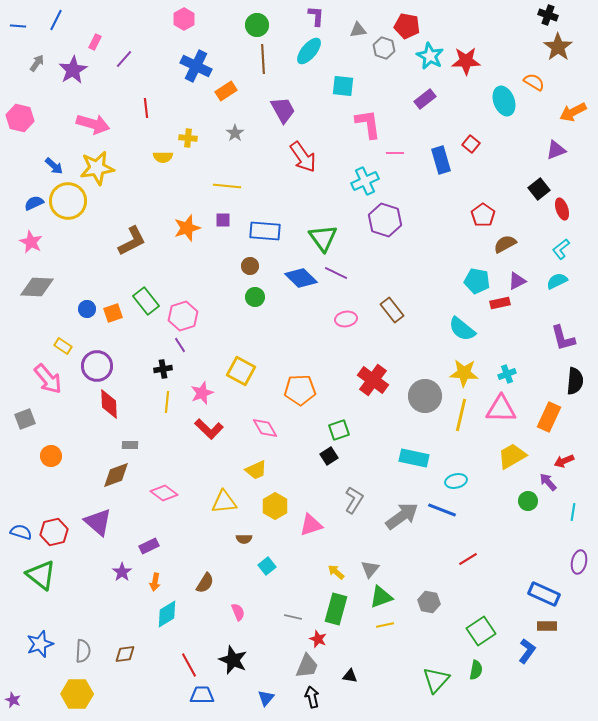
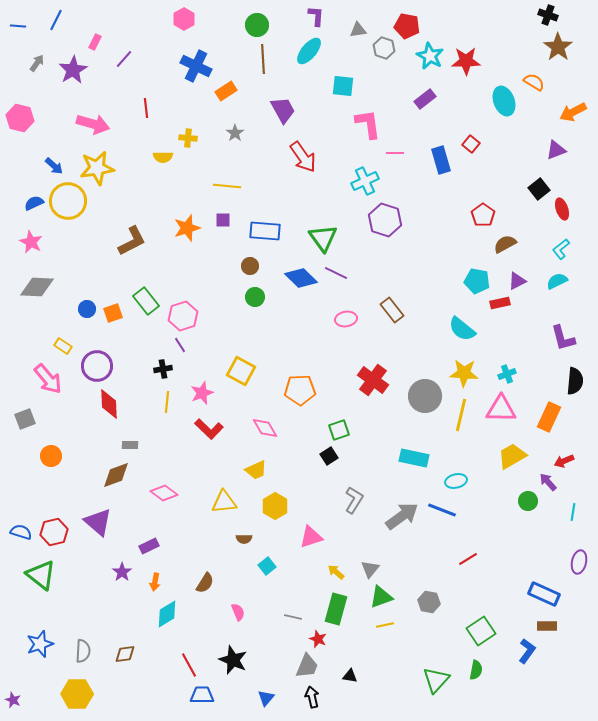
pink triangle at (311, 525): moved 12 px down
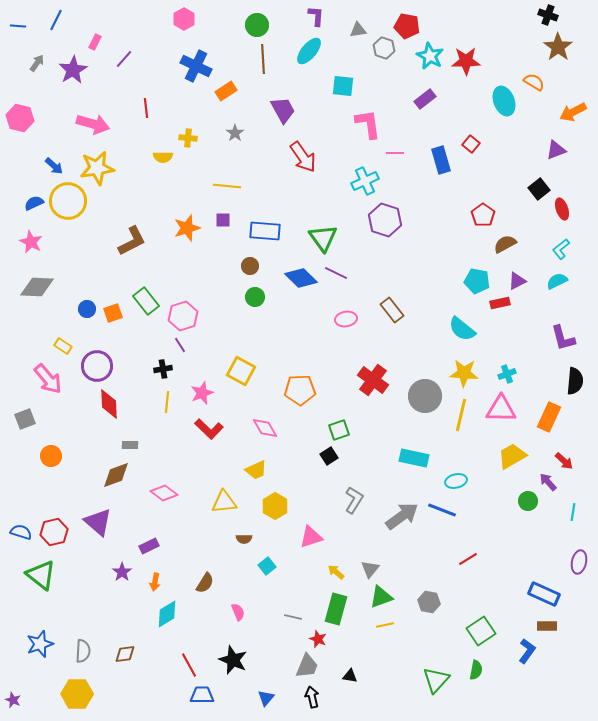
red arrow at (564, 461): rotated 114 degrees counterclockwise
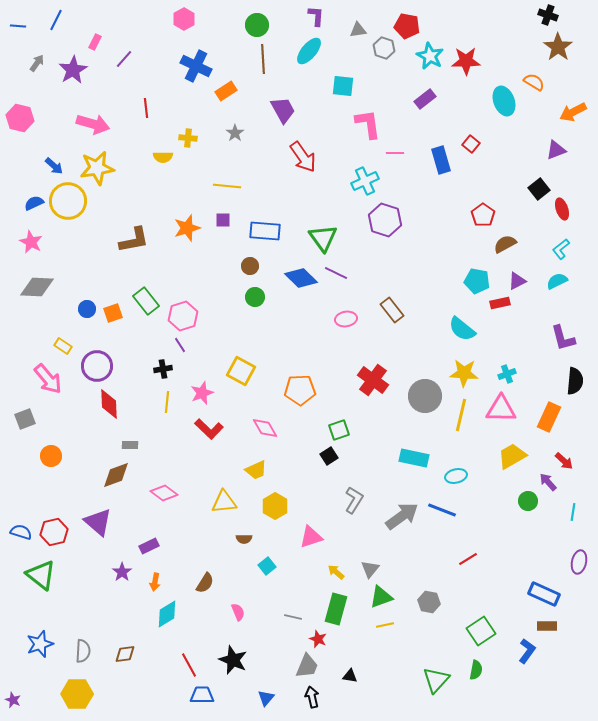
brown L-shape at (132, 241): moved 2 px right, 1 px up; rotated 16 degrees clockwise
cyan ellipse at (456, 481): moved 5 px up
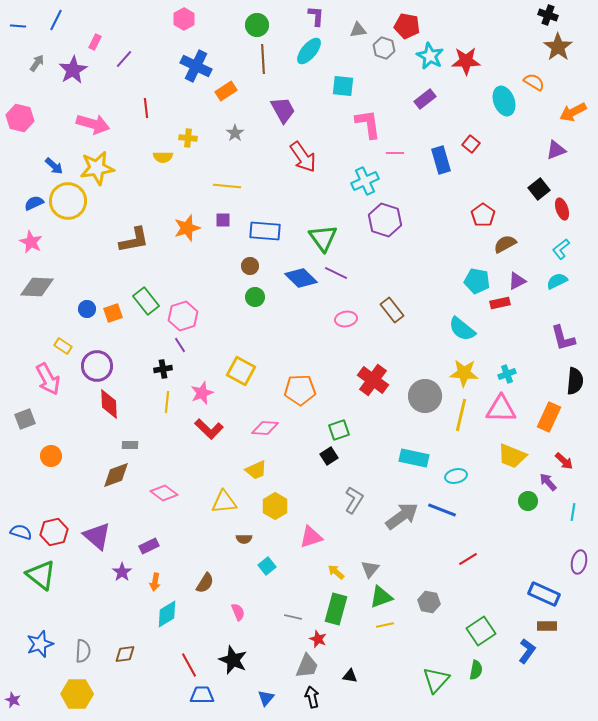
pink arrow at (48, 379): rotated 12 degrees clockwise
pink diamond at (265, 428): rotated 56 degrees counterclockwise
yellow trapezoid at (512, 456): rotated 128 degrees counterclockwise
purple triangle at (98, 522): moved 1 px left, 14 px down
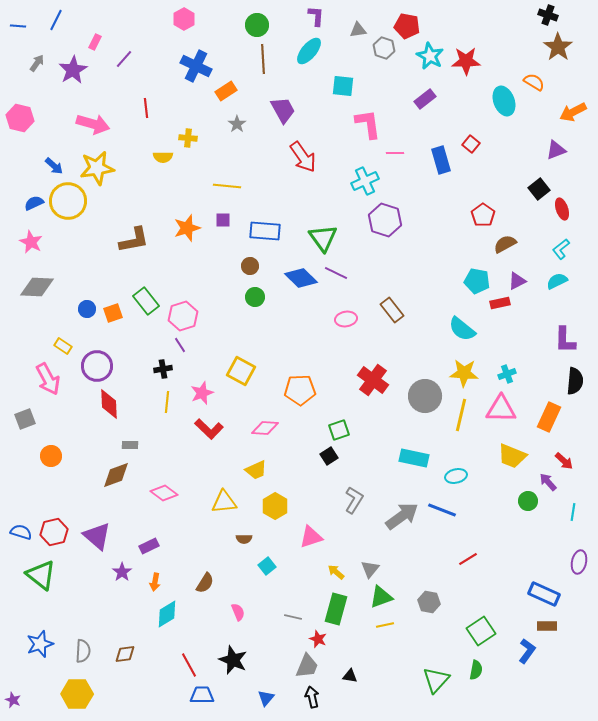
gray star at (235, 133): moved 2 px right, 9 px up
purple L-shape at (563, 338): moved 2 px right, 2 px down; rotated 16 degrees clockwise
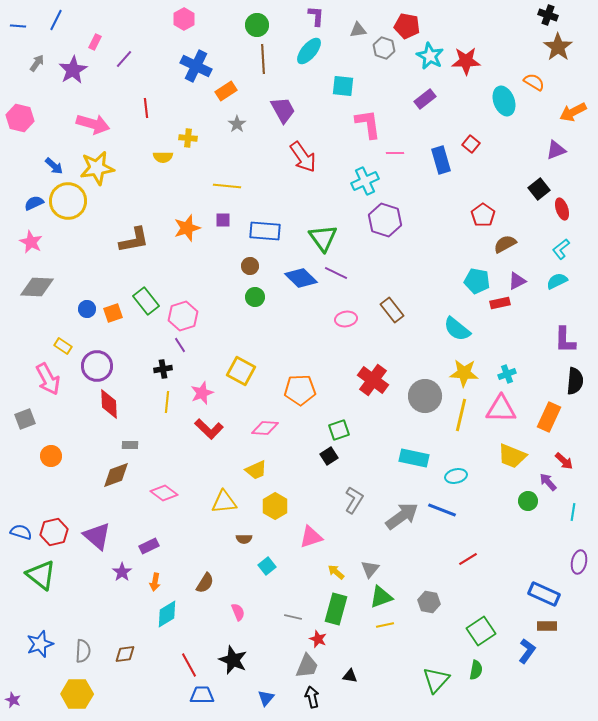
cyan semicircle at (462, 329): moved 5 px left
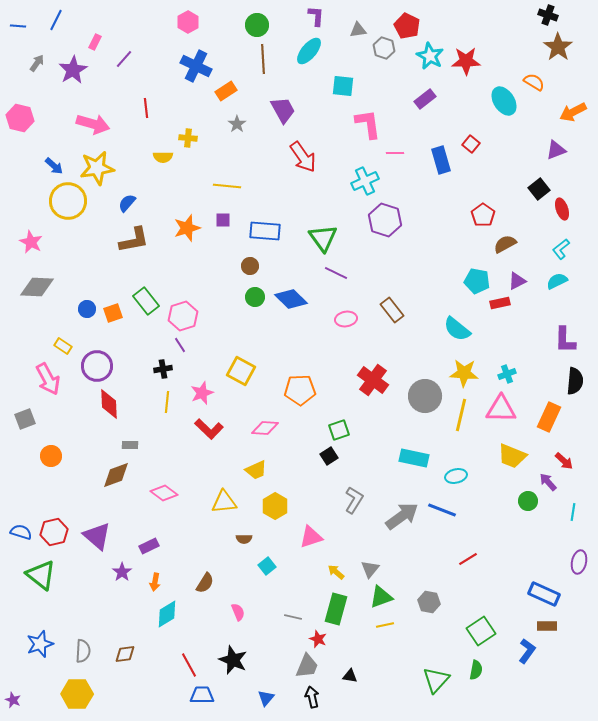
pink hexagon at (184, 19): moved 4 px right, 3 px down
red pentagon at (407, 26): rotated 15 degrees clockwise
cyan ellipse at (504, 101): rotated 12 degrees counterclockwise
blue semicircle at (34, 203): moved 93 px right; rotated 24 degrees counterclockwise
blue diamond at (301, 278): moved 10 px left, 21 px down
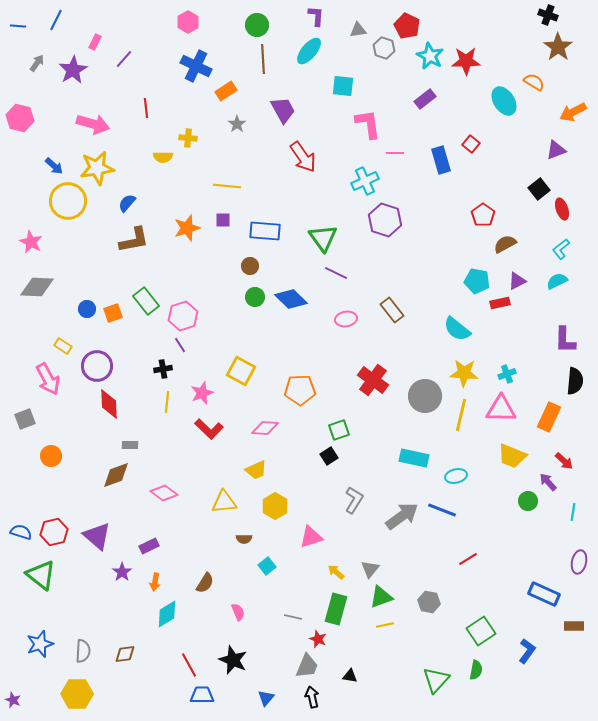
brown rectangle at (547, 626): moved 27 px right
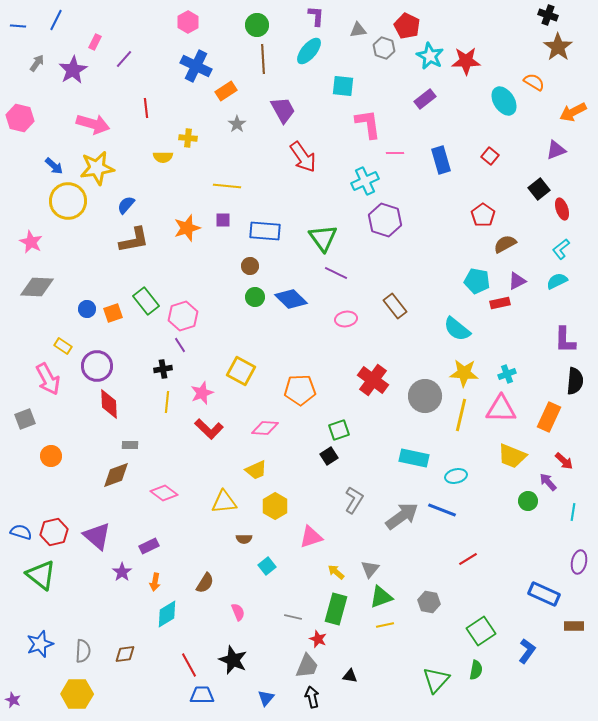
red square at (471, 144): moved 19 px right, 12 px down
blue semicircle at (127, 203): moved 1 px left, 2 px down
brown rectangle at (392, 310): moved 3 px right, 4 px up
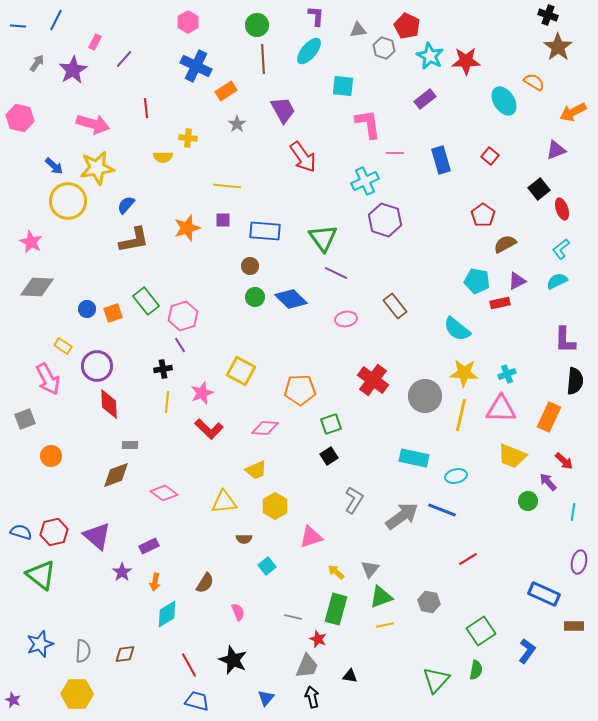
green square at (339, 430): moved 8 px left, 6 px up
blue trapezoid at (202, 695): moved 5 px left, 6 px down; rotated 15 degrees clockwise
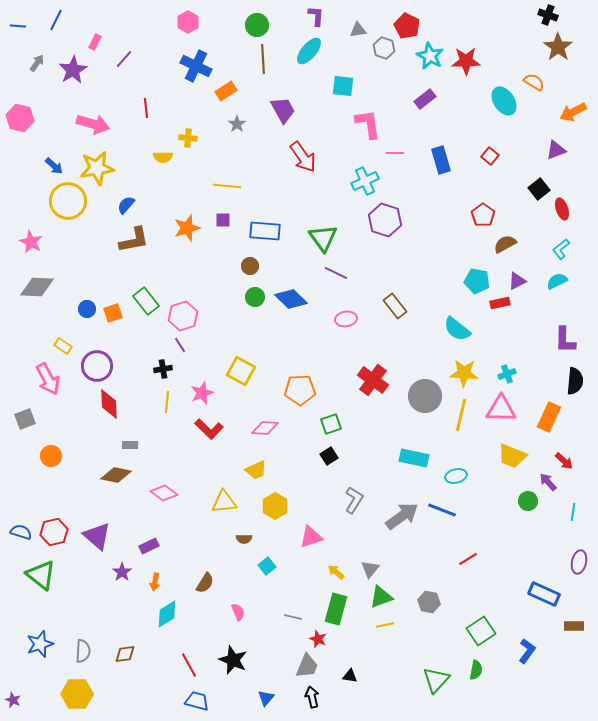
brown diamond at (116, 475): rotated 32 degrees clockwise
